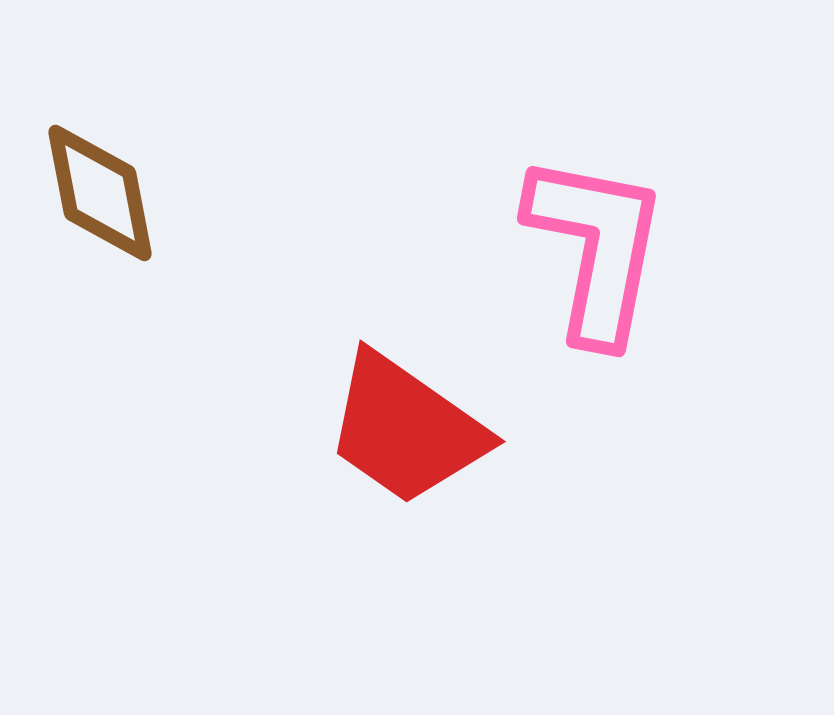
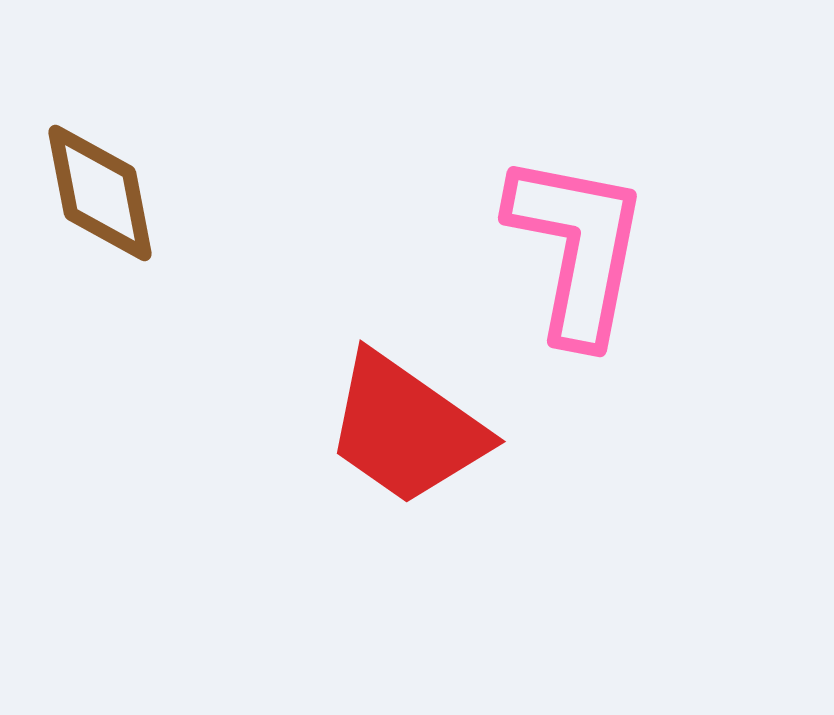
pink L-shape: moved 19 px left
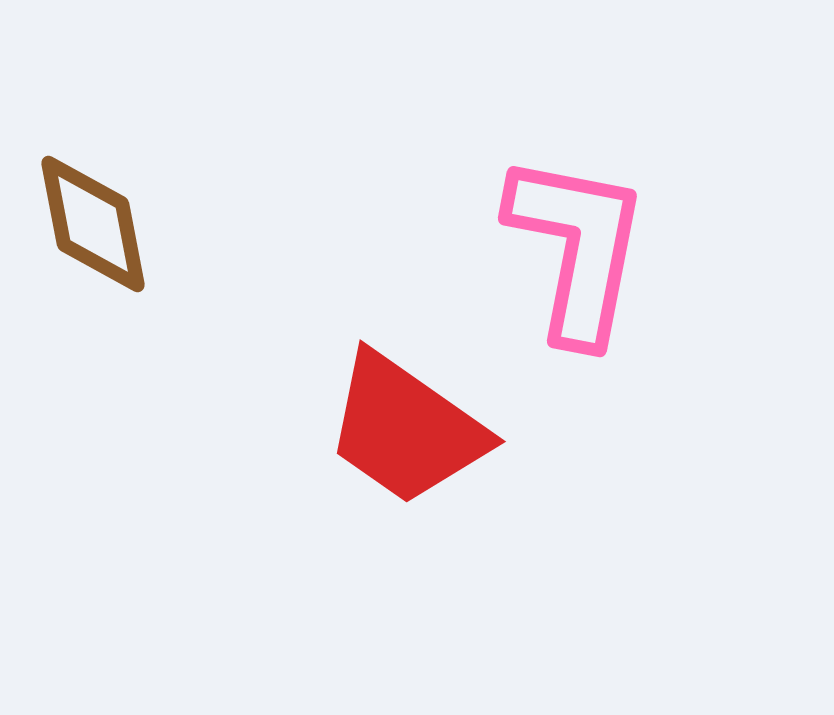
brown diamond: moved 7 px left, 31 px down
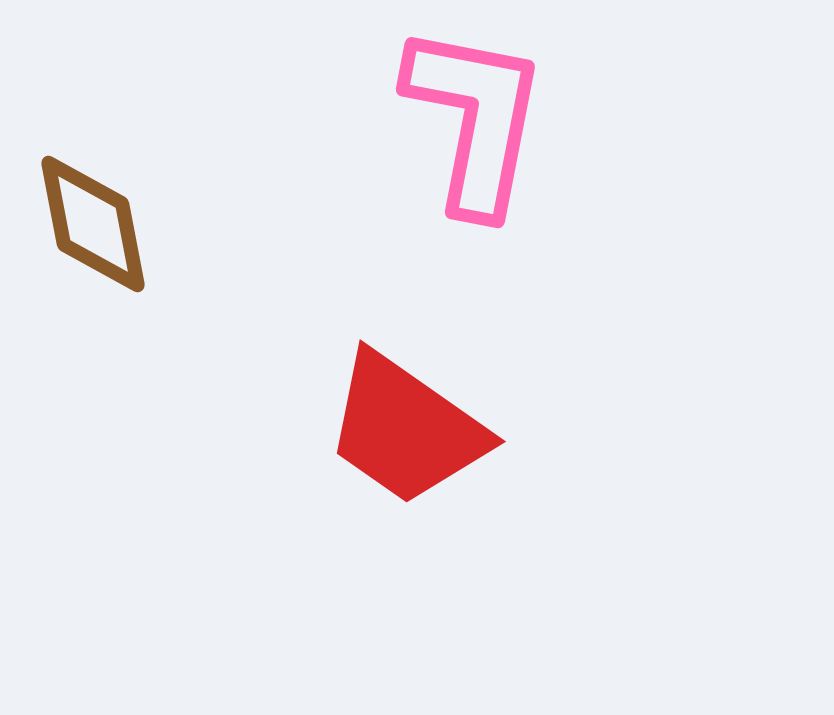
pink L-shape: moved 102 px left, 129 px up
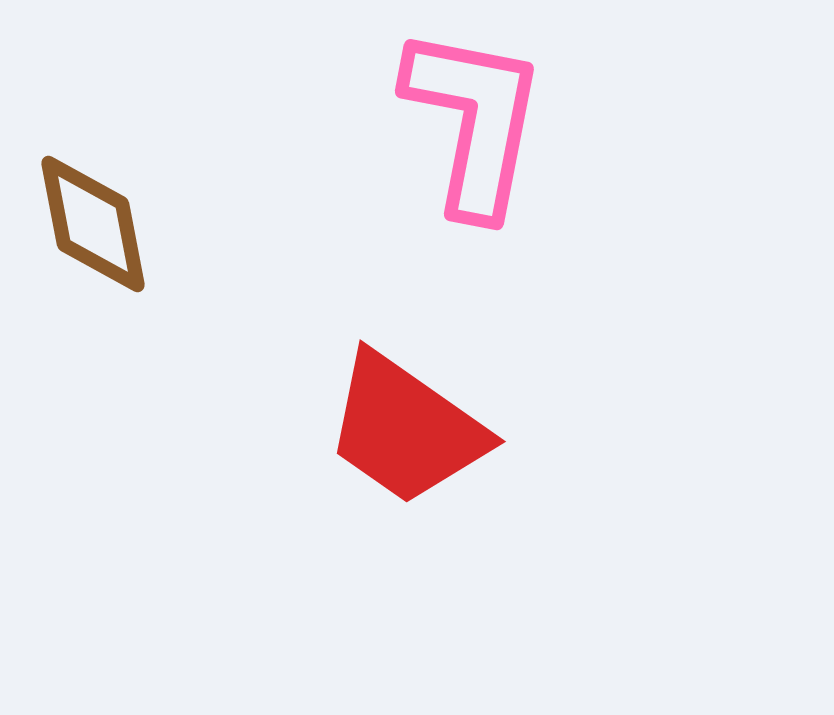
pink L-shape: moved 1 px left, 2 px down
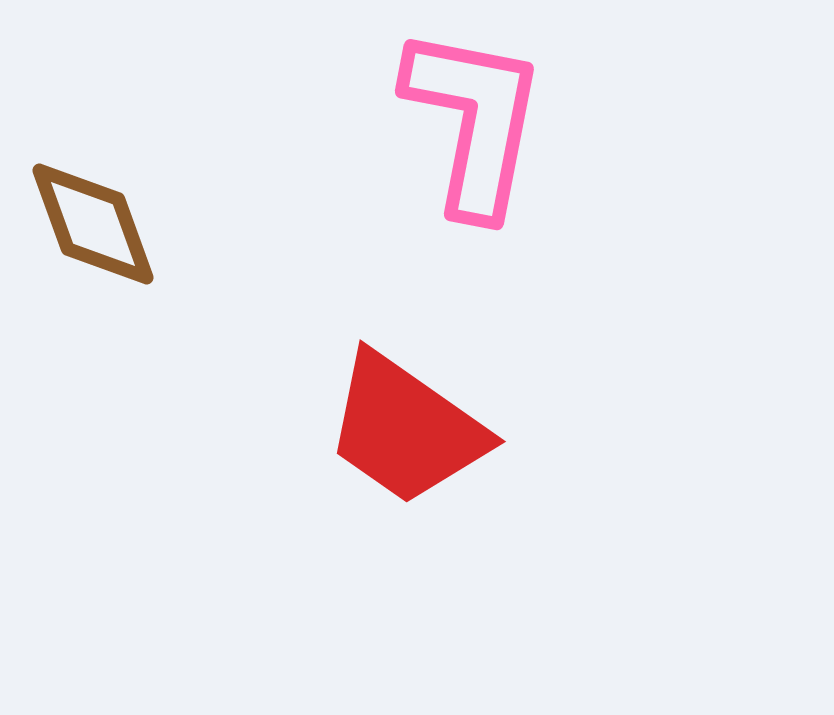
brown diamond: rotated 9 degrees counterclockwise
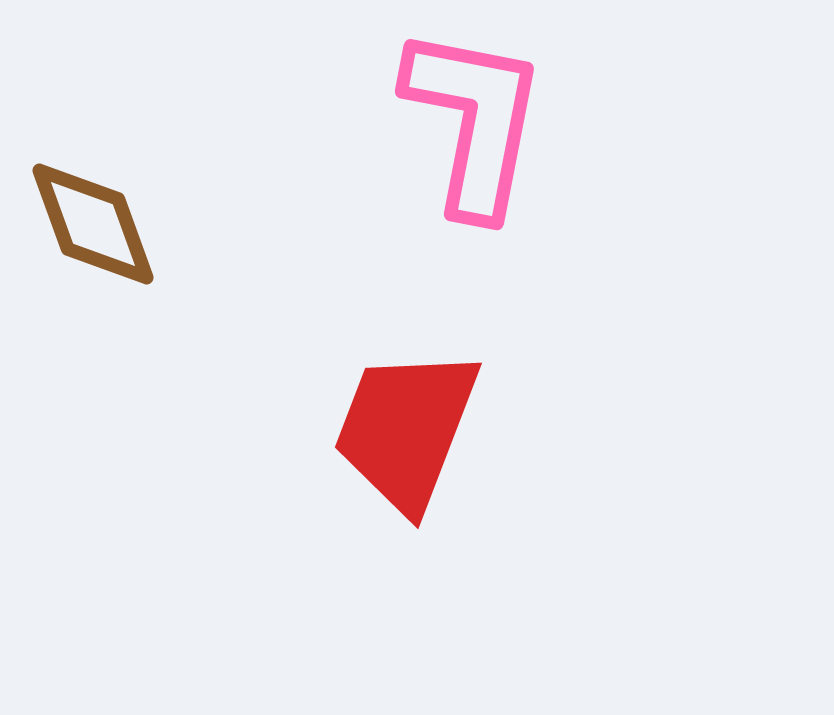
red trapezoid: rotated 76 degrees clockwise
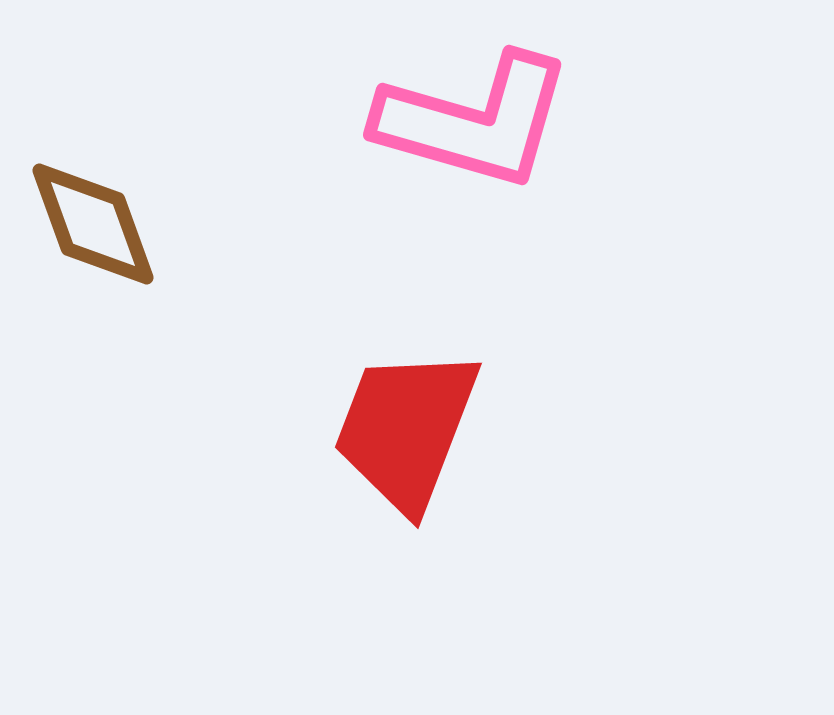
pink L-shape: rotated 95 degrees clockwise
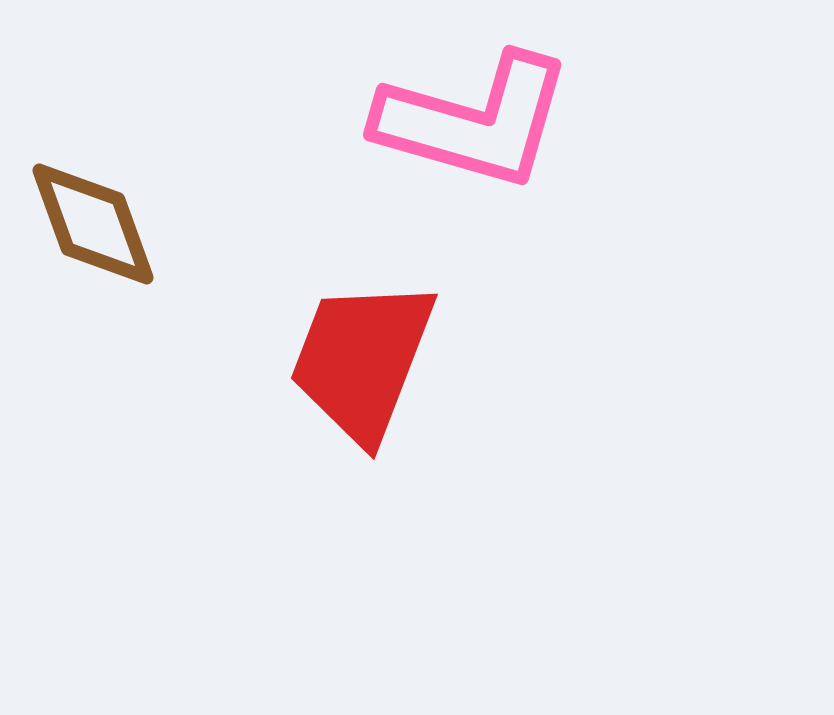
red trapezoid: moved 44 px left, 69 px up
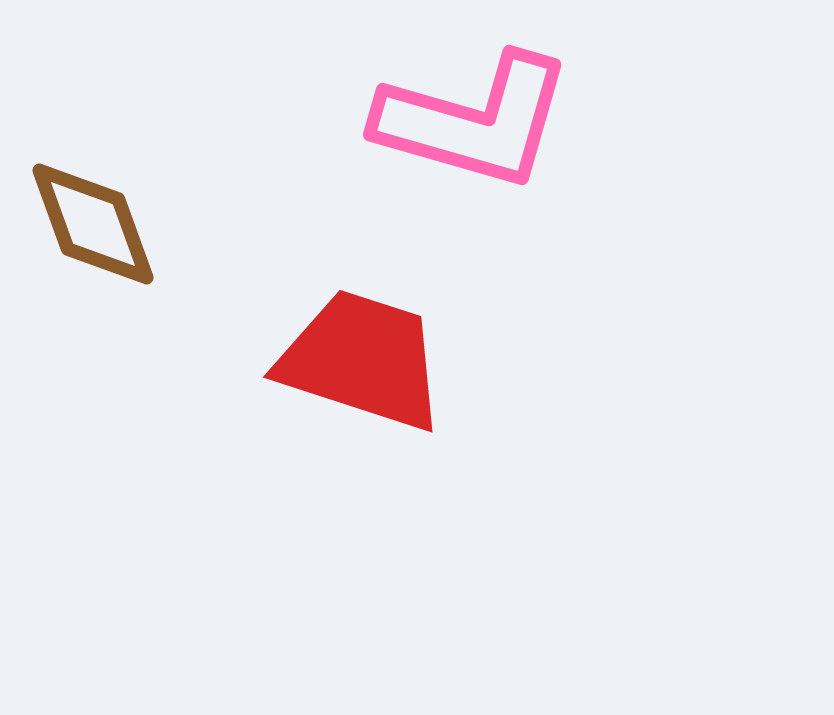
red trapezoid: rotated 87 degrees clockwise
